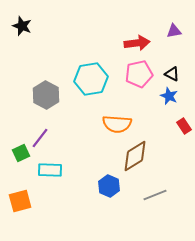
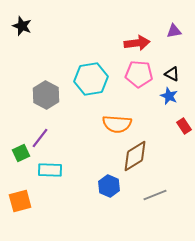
pink pentagon: rotated 16 degrees clockwise
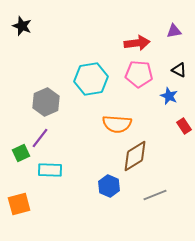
black triangle: moved 7 px right, 4 px up
gray hexagon: moved 7 px down; rotated 8 degrees clockwise
orange square: moved 1 px left, 3 px down
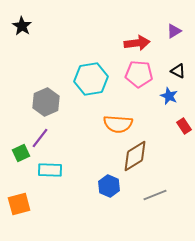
black star: rotated 12 degrees clockwise
purple triangle: rotated 21 degrees counterclockwise
black triangle: moved 1 px left, 1 px down
orange semicircle: moved 1 px right
